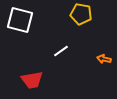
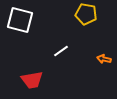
yellow pentagon: moved 5 px right
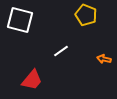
yellow pentagon: moved 1 px down; rotated 10 degrees clockwise
red trapezoid: rotated 40 degrees counterclockwise
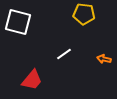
yellow pentagon: moved 2 px left, 1 px up; rotated 15 degrees counterclockwise
white square: moved 2 px left, 2 px down
white line: moved 3 px right, 3 px down
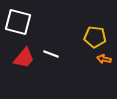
yellow pentagon: moved 11 px right, 23 px down
white line: moved 13 px left; rotated 56 degrees clockwise
red trapezoid: moved 8 px left, 22 px up
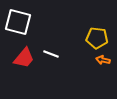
yellow pentagon: moved 2 px right, 1 px down
orange arrow: moved 1 px left, 1 px down
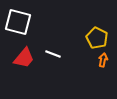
yellow pentagon: rotated 20 degrees clockwise
white line: moved 2 px right
orange arrow: rotated 88 degrees clockwise
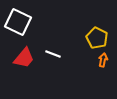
white square: rotated 12 degrees clockwise
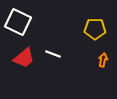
yellow pentagon: moved 2 px left, 9 px up; rotated 25 degrees counterclockwise
red trapezoid: rotated 10 degrees clockwise
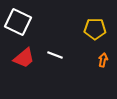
white line: moved 2 px right, 1 px down
